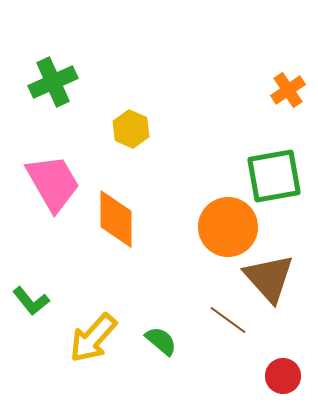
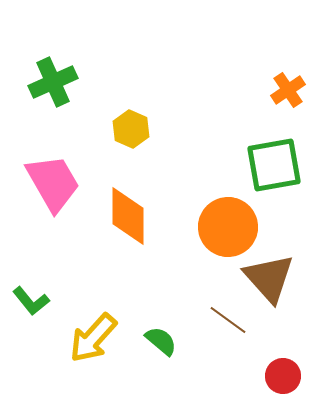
green square: moved 11 px up
orange diamond: moved 12 px right, 3 px up
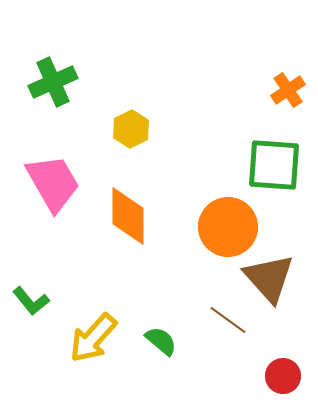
yellow hexagon: rotated 9 degrees clockwise
green square: rotated 14 degrees clockwise
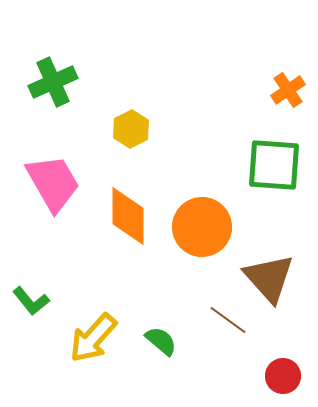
orange circle: moved 26 px left
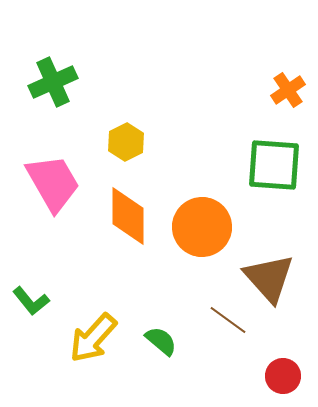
yellow hexagon: moved 5 px left, 13 px down
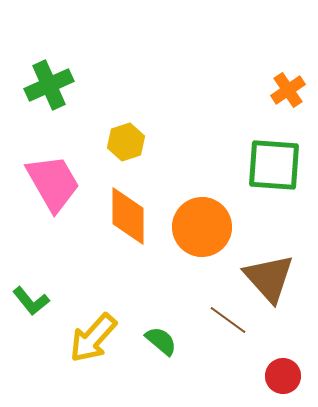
green cross: moved 4 px left, 3 px down
yellow hexagon: rotated 9 degrees clockwise
